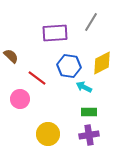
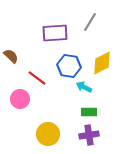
gray line: moved 1 px left
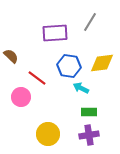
yellow diamond: rotated 20 degrees clockwise
cyan arrow: moved 3 px left, 1 px down
pink circle: moved 1 px right, 2 px up
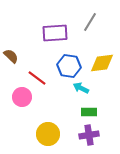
pink circle: moved 1 px right
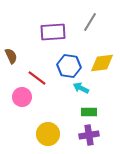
purple rectangle: moved 2 px left, 1 px up
brown semicircle: rotated 21 degrees clockwise
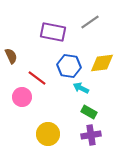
gray line: rotated 24 degrees clockwise
purple rectangle: rotated 15 degrees clockwise
green rectangle: rotated 28 degrees clockwise
purple cross: moved 2 px right
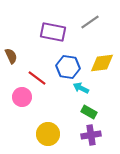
blue hexagon: moved 1 px left, 1 px down
